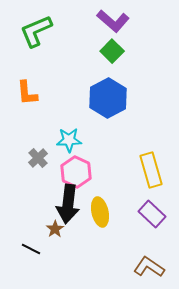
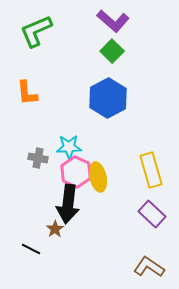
cyan star: moved 7 px down
gray cross: rotated 36 degrees counterclockwise
yellow ellipse: moved 2 px left, 35 px up
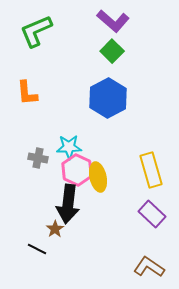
pink hexagon: moved 1 px right, 2 px up
black line: moved 6 px right
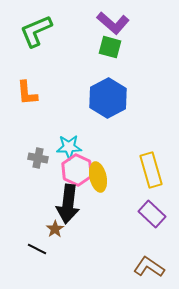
purple L-shape: moved 2 px down
green square: moved 2 px left, 4 px up; rotated 30 degrees counterclockwise
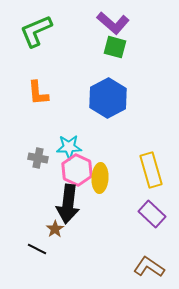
green square: moved 5 px right
orange L-shape: moved 11 px right
yellow ellipse: moved 2 px right, 1 px down; rotated 16 degrees clockwise
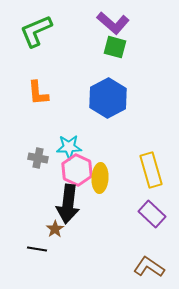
black line: rotated 18 degrees counterclockwise
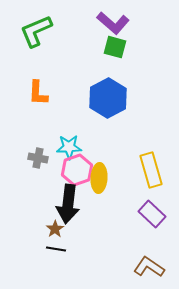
orange L-shape: rotated 8 degrees clockwise
pink hexagon: rotated 16 degrees clockwise
yellow ellipse: moved 1 px left
black line: moved 19 px right
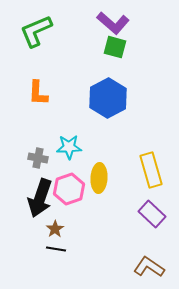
pink hexagon: moved 8 px left, 19 px down
black arrow: moved 28 px left, 6 px up; rotated 12 degrees clockwise
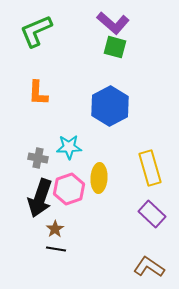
blue hexagon: moved 2 px right, 8 px down
yellow rectangle: moved 1 px left, 2 px up
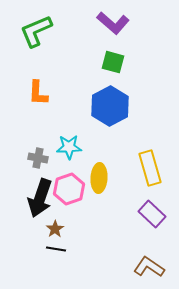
green square: moved 2 px left, 15 px down
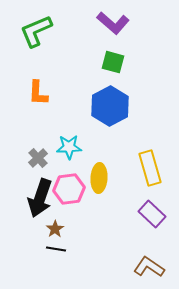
gray cross: rotated 36 degrees clockwise
pink hexagon: rotated 12 degrees clockwise
